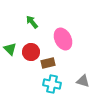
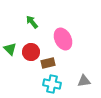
gray triangle: moved 1 px right; rotated 24 degrees counterclockwise
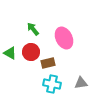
green arrow: moved 1 px right, 7 px down
pink ellipse: moved 1 px right, 1 px up
green triangle: moved 4 px down; rotated 16 degrees counterclockwise
gray triangle: moved 3 px left, 2 px down
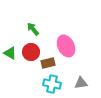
pink ellipse: moved 2 px right, 8 px down
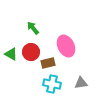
green arrow: moved 1 px up
green triangle: moved 1 px right, 1 px down
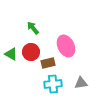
cyan cross: moved 1 px right; rotated 18 degrees counterclockwise
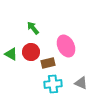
gray triangle: rotated 32 degrees clockwise
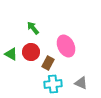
brown rectangle: rotated 48 degrees counterclockwise
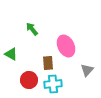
green arrow: moved 1 px left, 1 px down
red circle: moved 2 px left, 28 px down
brown rectangle: rotated 32 degrees counterclockwise
gray triangle: moved 6 px right, 13 px up; rotated 48 degrees clockwise
